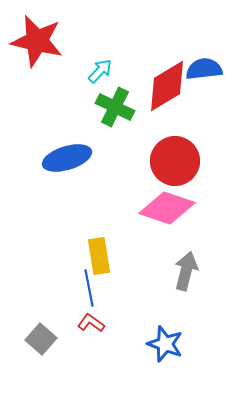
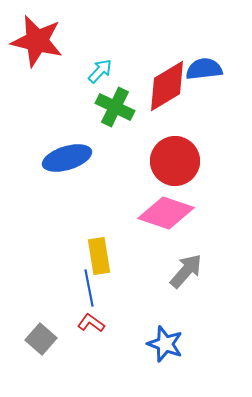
pink diamond: moved 1 px left, 5 px down
gray arrow: rotated 27 degrees clockwise
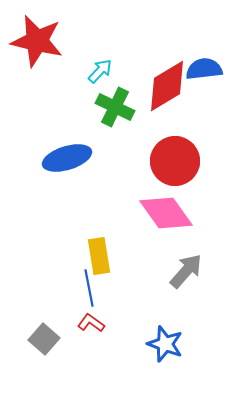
pink diamond: rotated 36 degrees clockwise
gray square: moved 3 px right
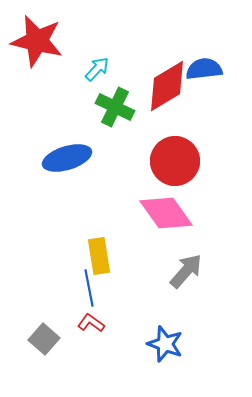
cyan arrow: moved 3 px left, 2 px up
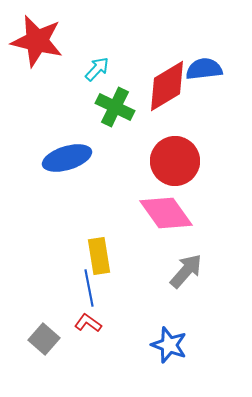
red L-shape: moved 3 px left
blue star: moved 4 px right, 1 px down
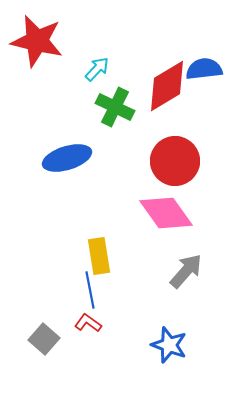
blue line: moved 1 px right, 2 px down
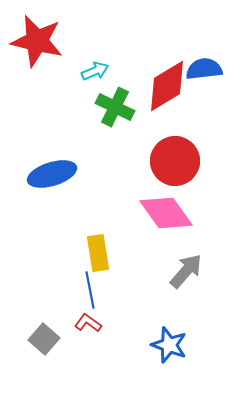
cyan arrow: moved 2 px left, 2 px down; rotated 24 degrees clockwise
blue ellipse: moved 15 px left, 16 px down
yellow rectangle: moved 1 px left, 3 px up
